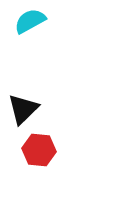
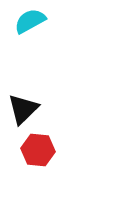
red hexagon: moved 1 px left
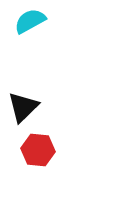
black triangle: moved 2 px up
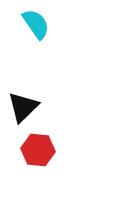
cyan semicircle: moved 6 px right, 3 px down; rotated 84 degrees clockwise
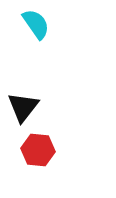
black triangle: rotated 8 degrees counterclockwise
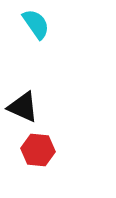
black triangle: rotated 44 degrees counterclockwise
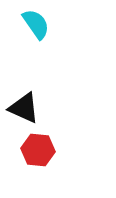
black triangle: moved 1 px right, 1 px down
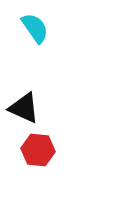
cyan semicircle: moved 1 px left, 4 px down
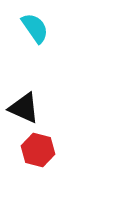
red hexagon: rotated 8 degrees clockwise
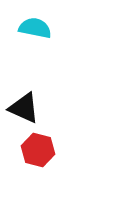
cyan semicircle: rotated 44 degrees counterclockwise
